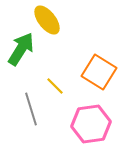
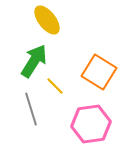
green arrow: moved 13 px right, 12 px down
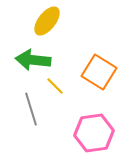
yellow ellipse: moved 1 px down; rotated 76 degrees clockwise
green arrow: moved 1 px left, 1 px up; rotated 116 degrees counterclockwise
pink hexagon: moved 3 px right, 9 px down
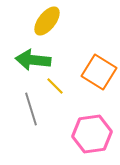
pink hexagon: moved 2 px left, 1 px down
